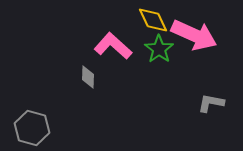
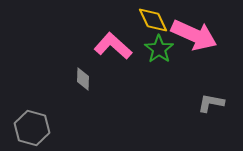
gray diamond: moved 5 px left, 2 px down
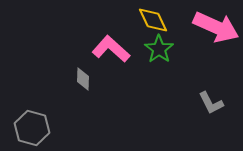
pink arrow: moved 22 px right, 8 px up
pink L-shape: moved 2 px left, 3 px down
gray L-shape: rotated 128 degrees counterclockwise
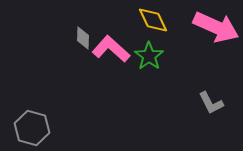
green star: moved 10 px left, 7 px down
gray diamond: moved 41 px up
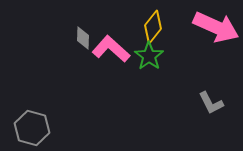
yellow diamond: moved 7 px down; rotated 64 degrees clockwise
